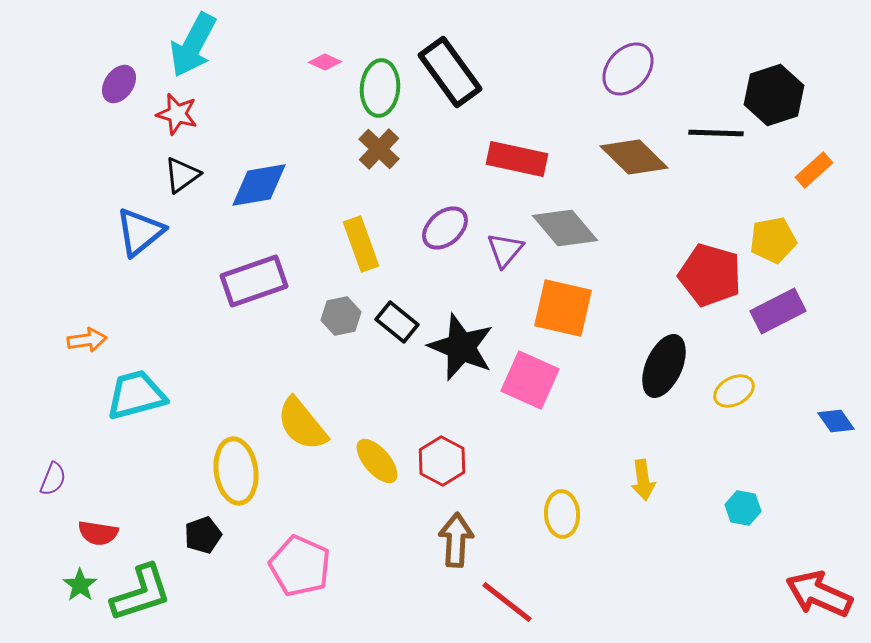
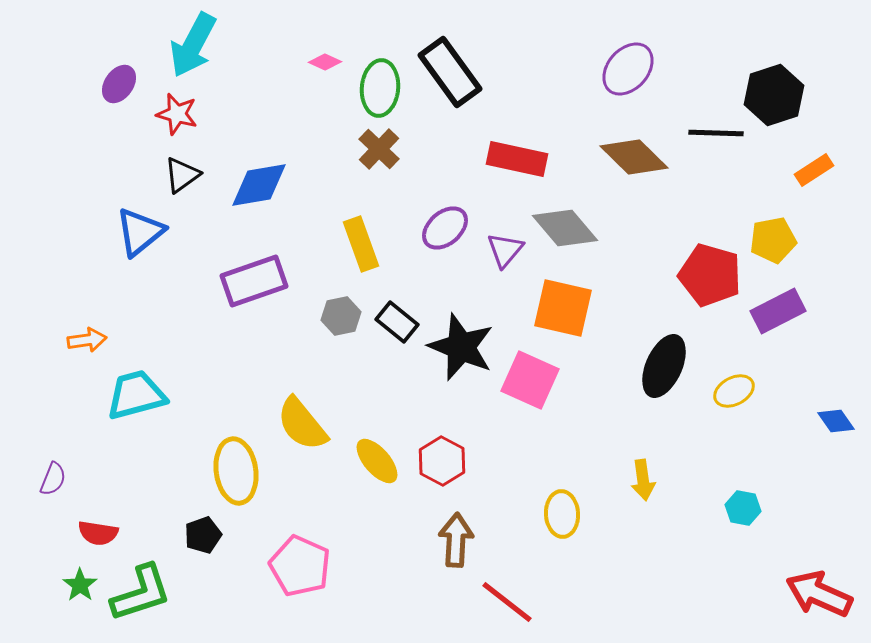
orange rectangle at (814, 170): rotated 9 degrees clockwise
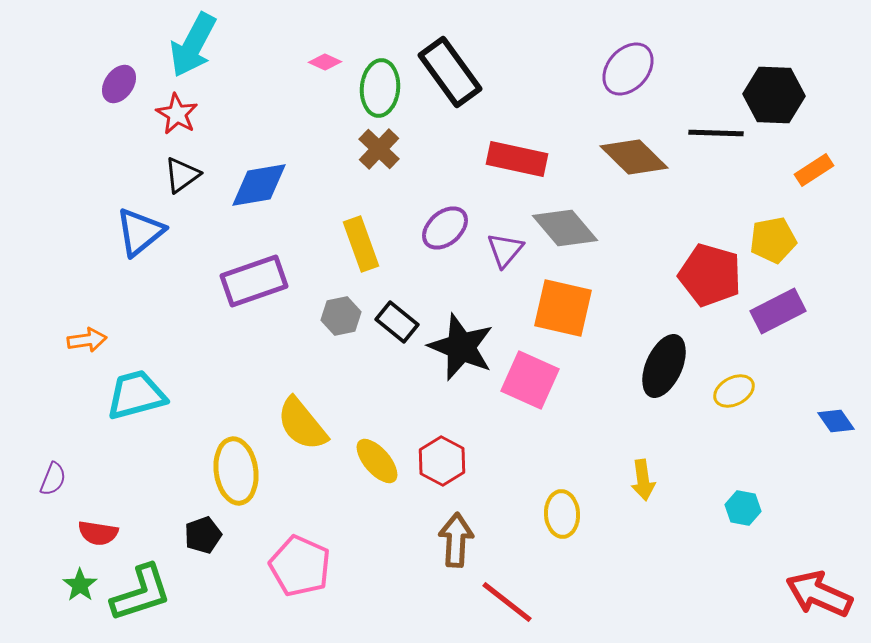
black hexagon at (774, 95): rotated 20 degrees clockwise
red star at (177, 114): rotated 15 degrees clockwise
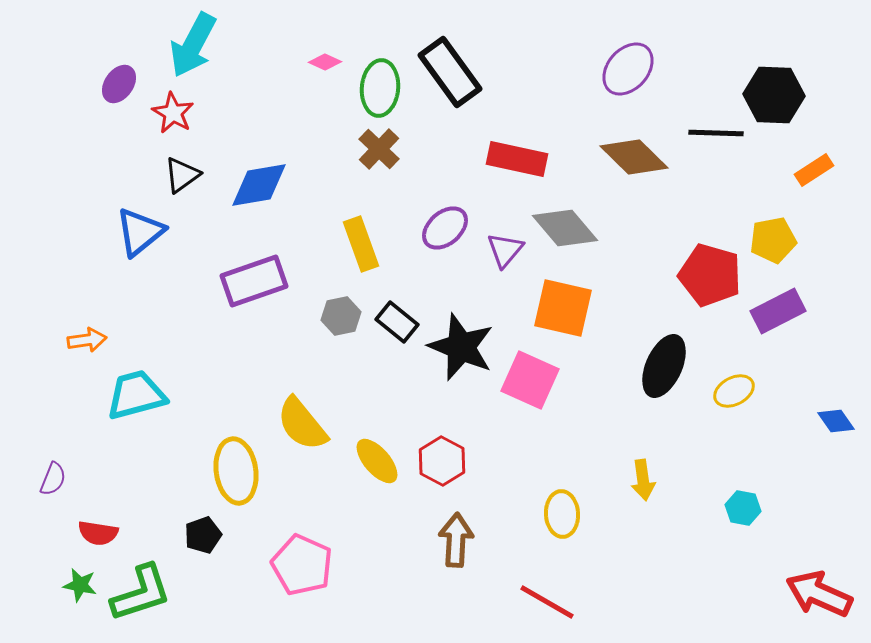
red star at (177, 114): moved 4 px left, 1 px up
pink pentagon at (300, 566): moved 2 px right, 1 px up
green star at (80, 585): rotated 24 degrees counterclockwise
red line at (507, 602): moved 40 px right; rotated 8 degrees counterclockwise
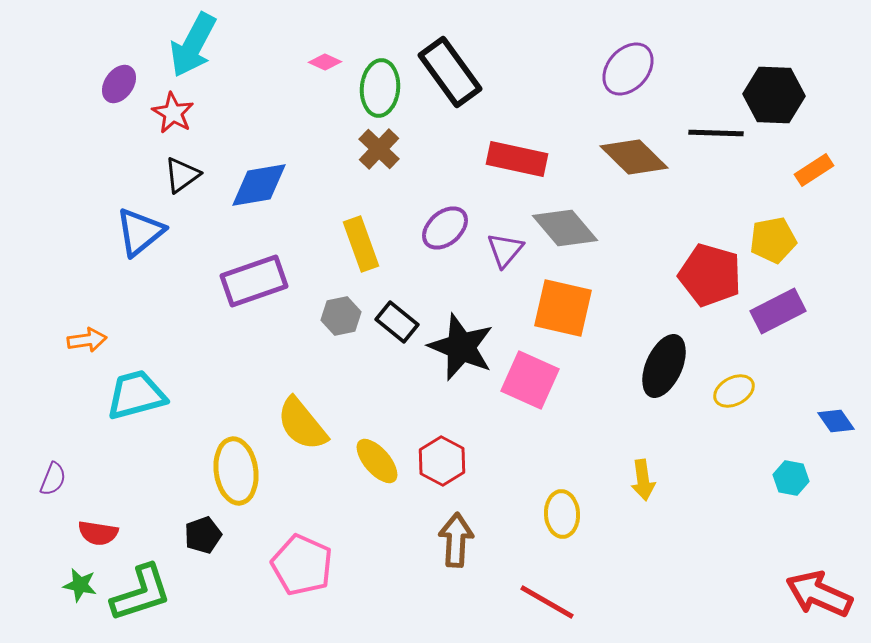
cyan hexagon at (743, 508): moved 48 px right, 30 px up
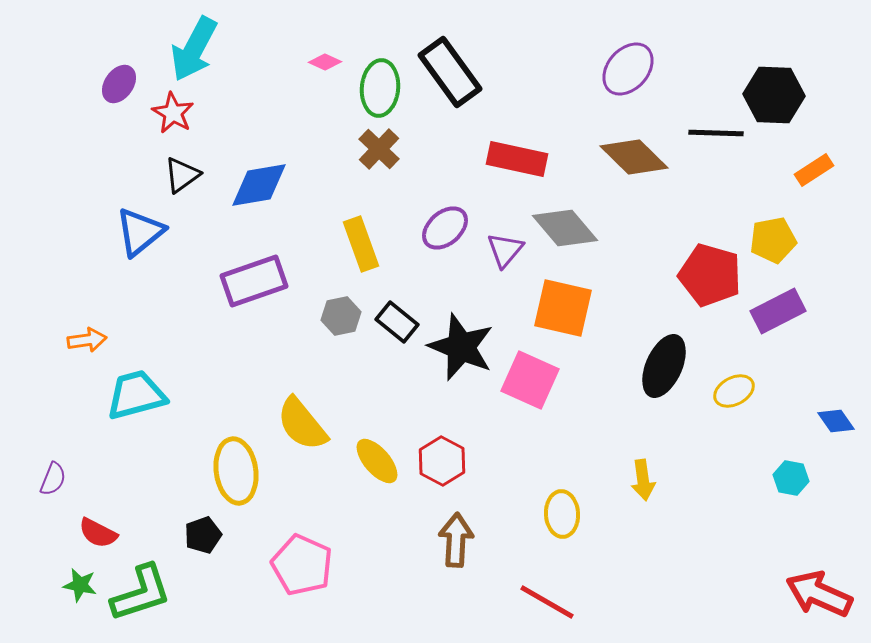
cyan arrow at (193, 45): moved 1 px right, 4 px down
red semicircle at (98, 533): rotated 18 degrees clockwise
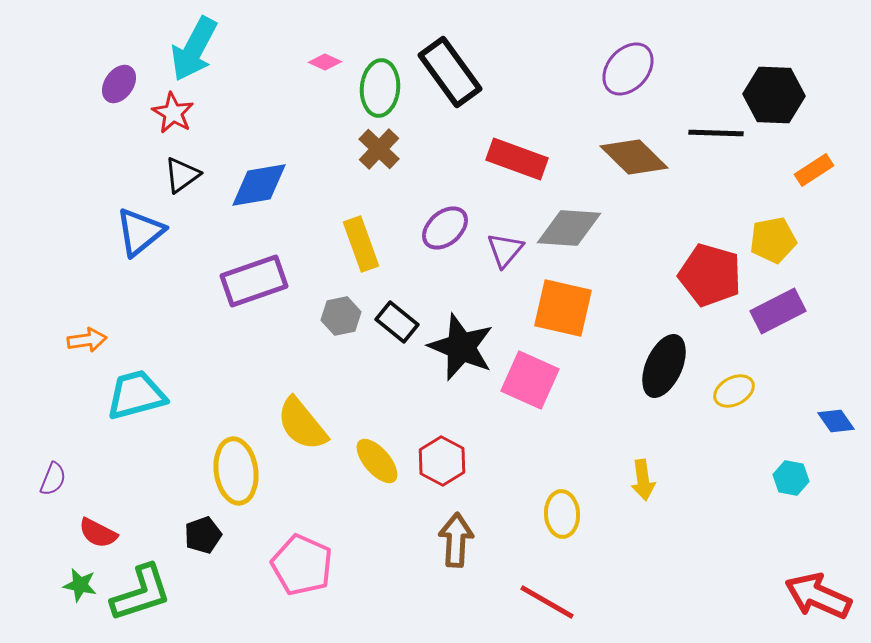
red rectangle at (517, 159): rotated 8 degrees clockwise
gray diamond at (565, 228): moved 4 px right; rotated 46 degrees counterclockwise
red arrow at (819, 594): moved 1 px left, 2 px down
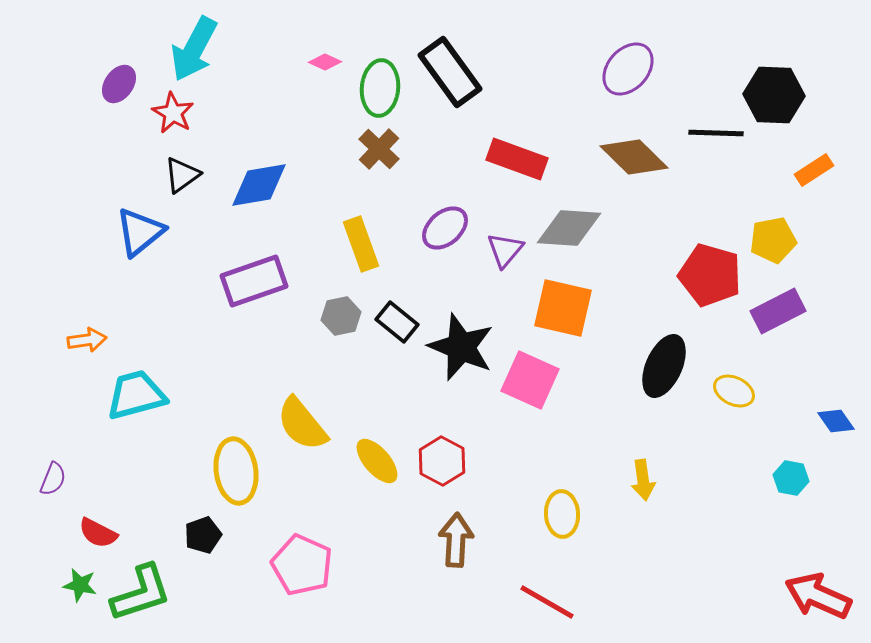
yellow ellipse at (734, 391): rotated 54 degrees clockwise
